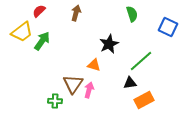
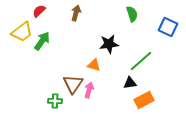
black star: rotated 18 degrees clockwise
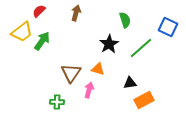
green semicircle: moved 7 px left, 6 px down
black star: rotated 24 degrees counterclockwise
green line: moved 13 px up
orange triangle: moved 4 px right, 4 px down
brown triangle: moved 2 px left, 11 px up
green cross: moved 2 px right, 1 px down
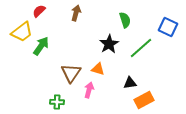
green arrow: moved 1 px left, 5 px down
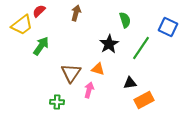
yellow trapezoid: moved 7 px up
green line: rotated 15 degrees counterclockwise
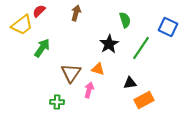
green arrow: moved 1 px right, 2 px down
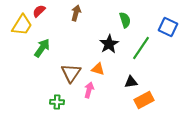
yellow trapezoid: rotated 20 degrees counterclockwise
black triangle: moved 1 px right, 1 px up
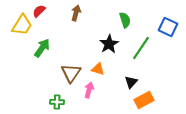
black triangle: rotated 40 degrees counterclockwise
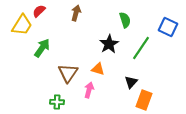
brown triangle: moved 3 px left
orange rectangle: rotated 42 degrees counterclockwise
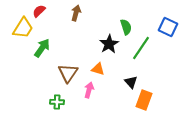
green semicircle: moved 1 px right, 7 px down
yellow trapezoid: moved 1 px right, 3 px down
black triangle: rotated 24 degrees counterclockwise
